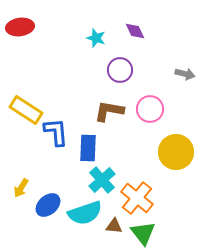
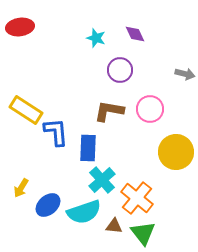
purple diamond: moved 3 px down
cyan semicircle: moved 1 px left, 1 px up
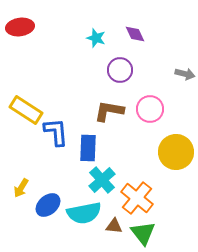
cyan semicircle: moved 1 px down; rotated 8 degrees clockwise
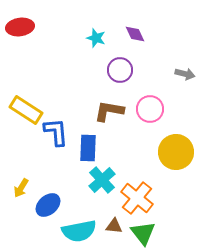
cyan semicircle: moved 5 px left, 18 px down
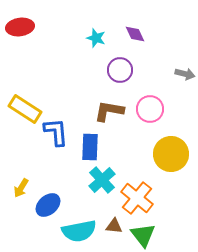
yellow rectangle: moved 1 px left, 1 px up
blue rectangle: moved 2 px right, 1 px up
yellow circle: moved 5 px left, 2 px down
green triangle: moved 2 px down
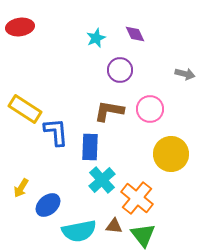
cyan star: rotated 30 degrees clockwise
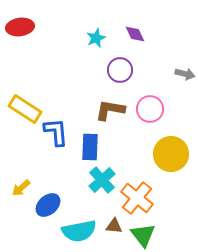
brown L-shape: moved 1 px right, 1 px up
yellow arrow: rotated 18 degrees clockwise
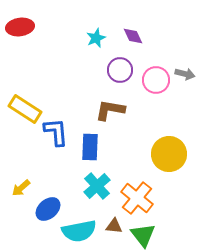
purple diamond: moved 2 px left, 2 px down
pink circle: moved 6 px right, 29 px up
yellow circle: moved 2 px left
cyan cross: moved 5 px left, 6 px down
blue ellipse: moved 4 px down
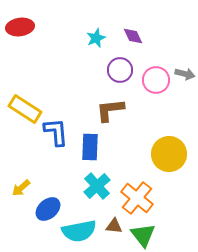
brown L-shape: rotated 16 degrees counterclockwise
